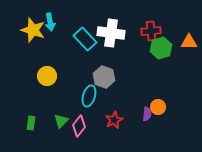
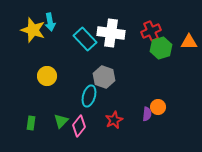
red cross: rotated 18 degrees counterclockwise
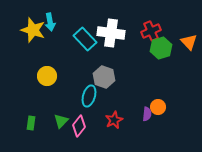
orange triangle: rotated 48 degrees clockwise
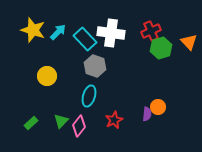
cyan arrow: moved 8 px right, 10 px down; rotated 126 degrees counterclockwise
gray hexagon: moved 9 px left, 11 px up
green rectangle: rotated 40 degrees clockwise
